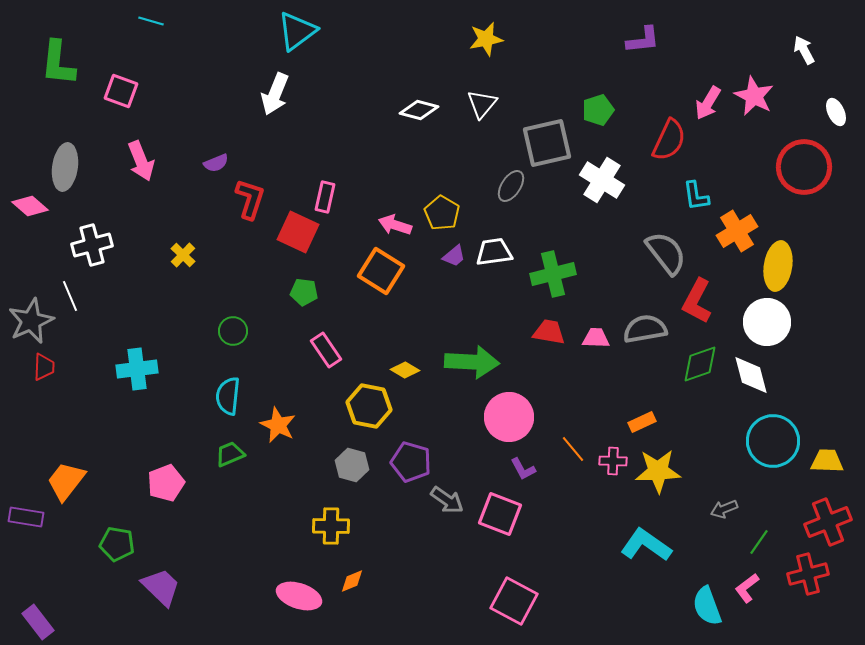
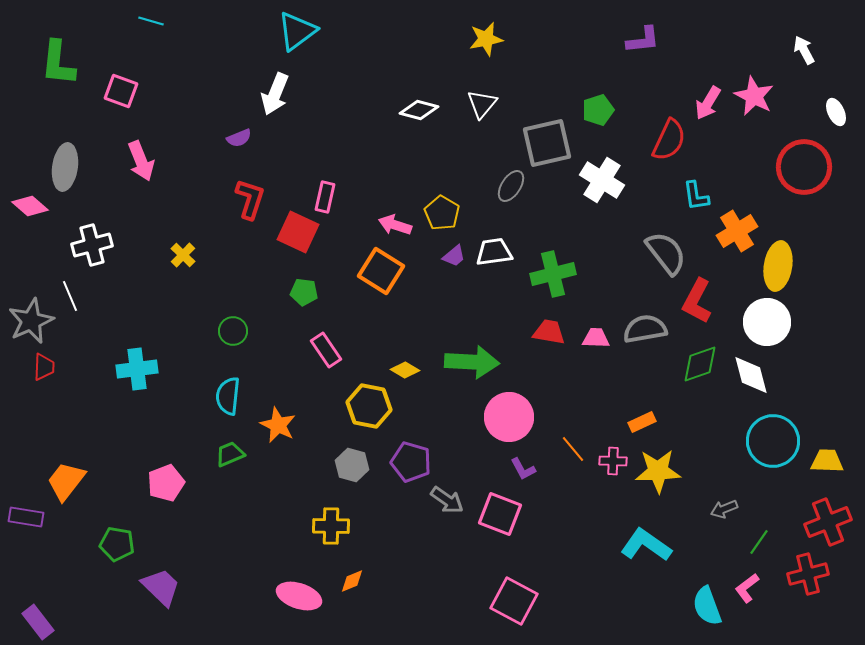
purple semicircle at (216, 163): moved 23 px right, 25 px up
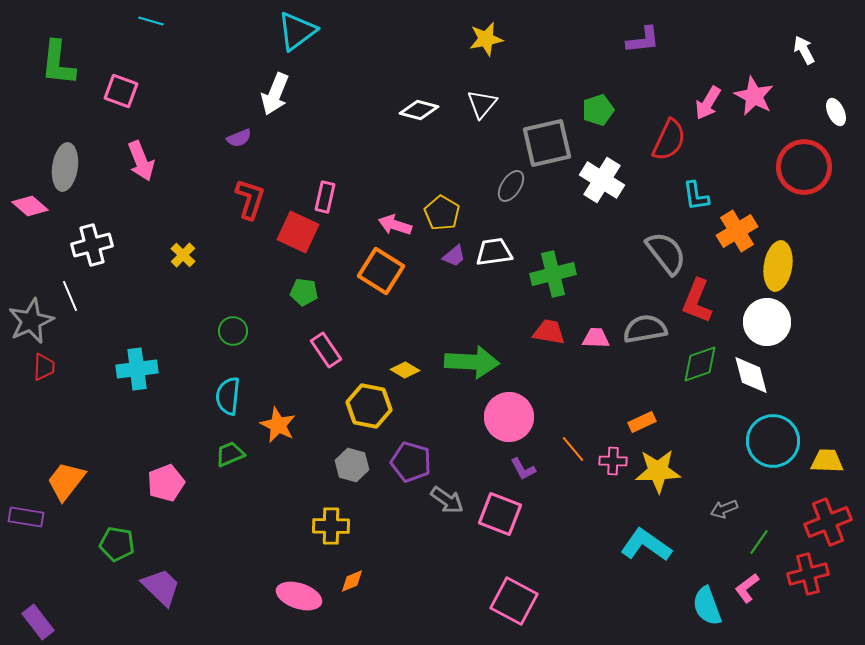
red L-shape at (697, 301): rotated 6 degrees counterclockwise
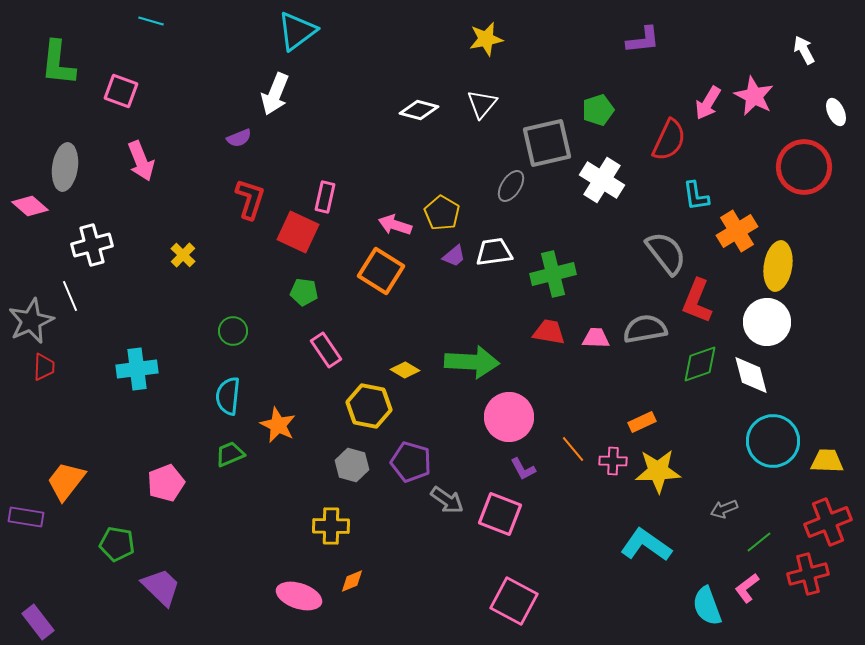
green line at (759, 542): rotated 16 degrees clockwise
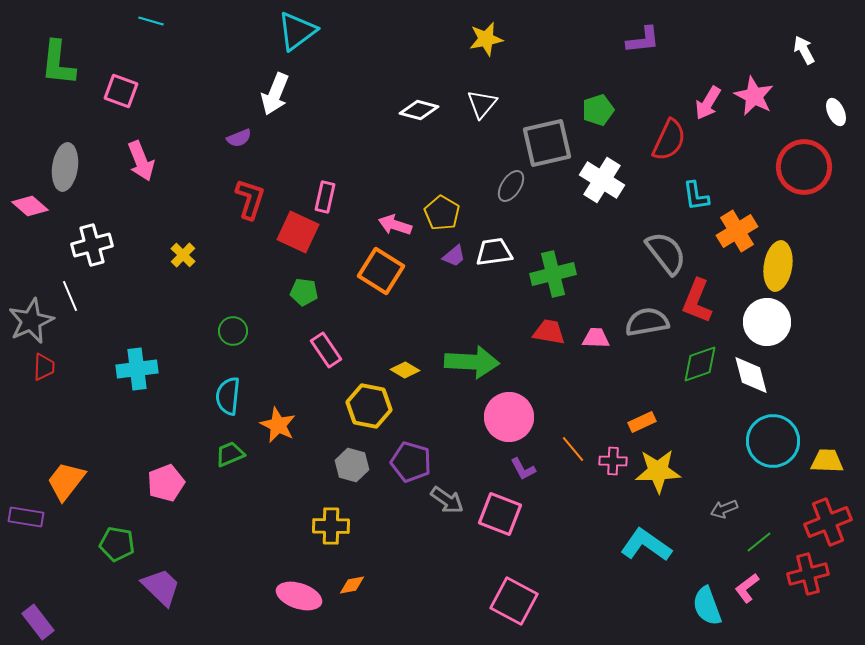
gray semicircle at (645, 329): moved 2 px right, 7 px up
orange diamond at (352, 581): moved 4 px down; rotated 12 degrees clockwise
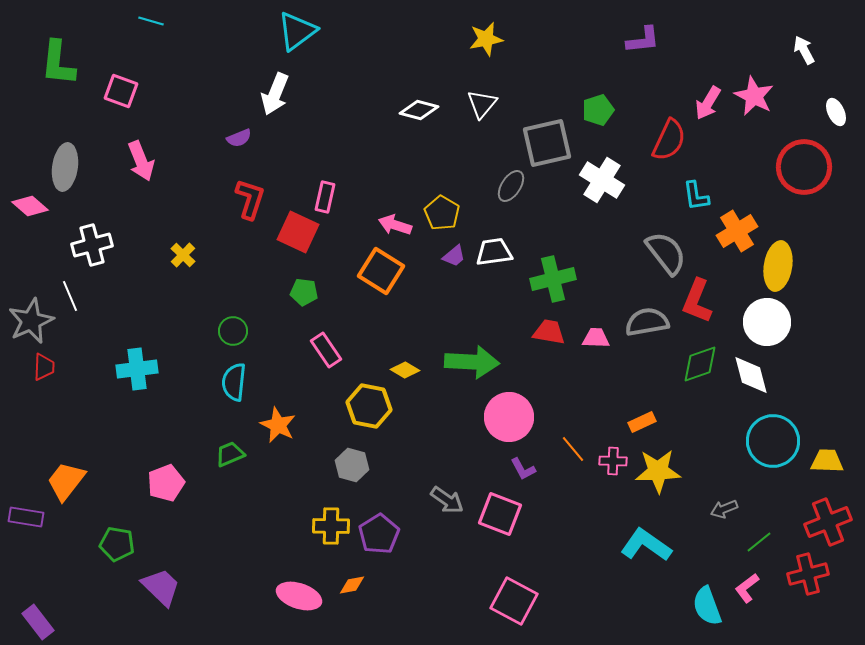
green cross at (553, 274): moved 5 px down
cyan semicircle at (228, 396): moved 6 px right, 14 px up
purple pentagon at (411, 462): moved 32 px left, 72 px down; rotated 24 degrees clockwise
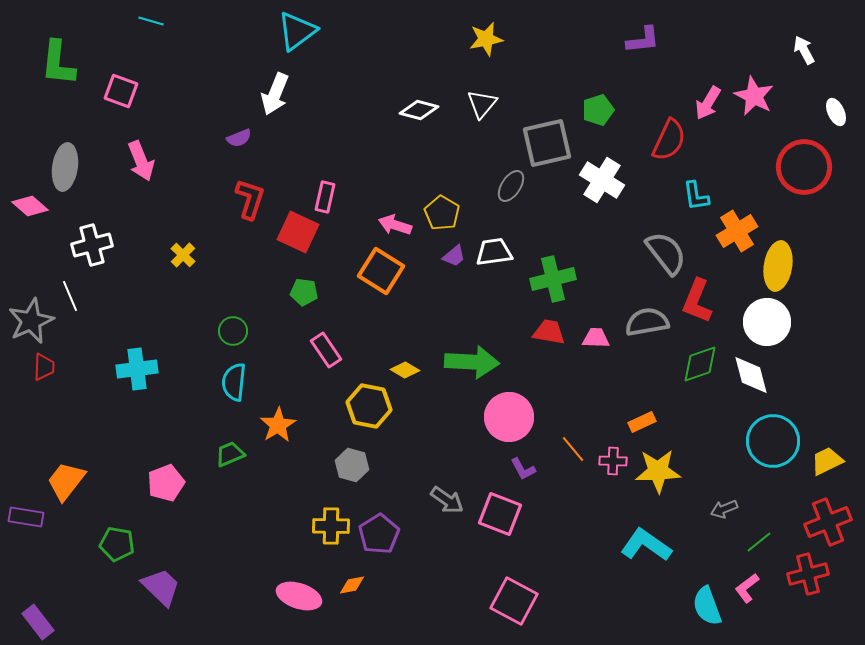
orange star at (278, 425): rotated 15 degrees clockwise
yellow trapezoid at (827, 461): rotated 28 degrees counterclockwise
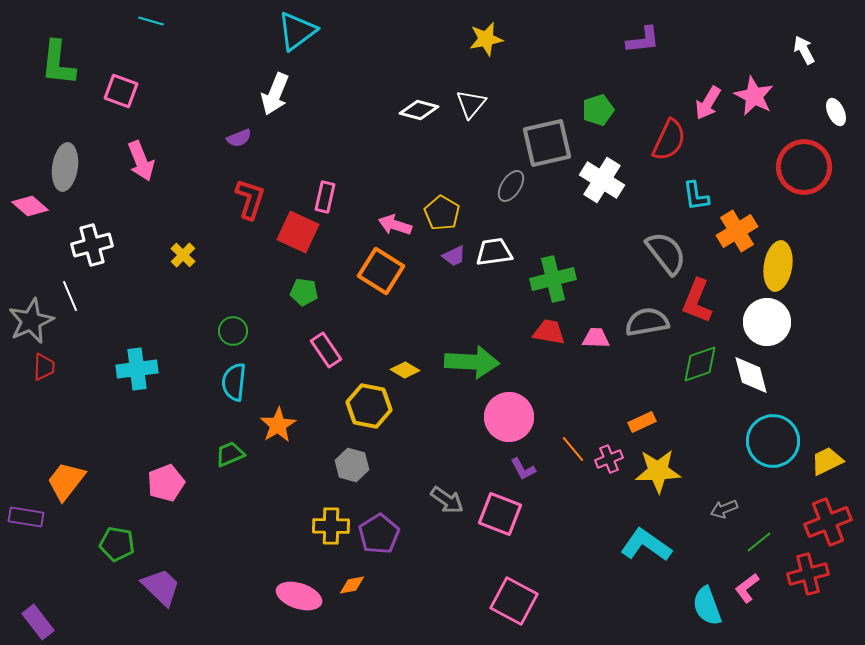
white triangle at (482, 104): moved 11 px left
purple trapezoid at (454, 256): rotated 15 degrees clockwise
pink cross at (613, 461): moved 4 px left, 2 px up; rotated 24 degrees counterclockwise
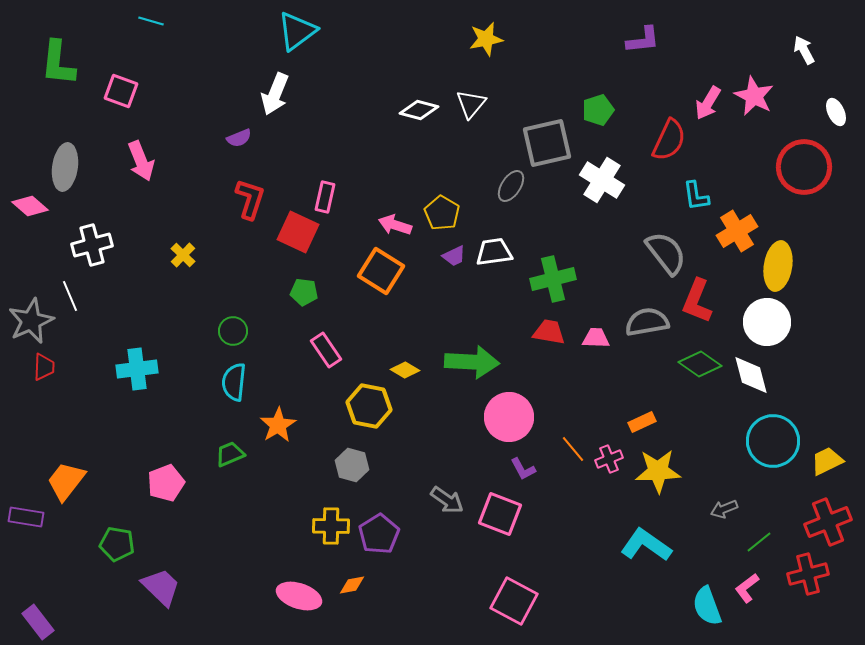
green diamond at (700, 364): rotated 54 degrees clockwise
